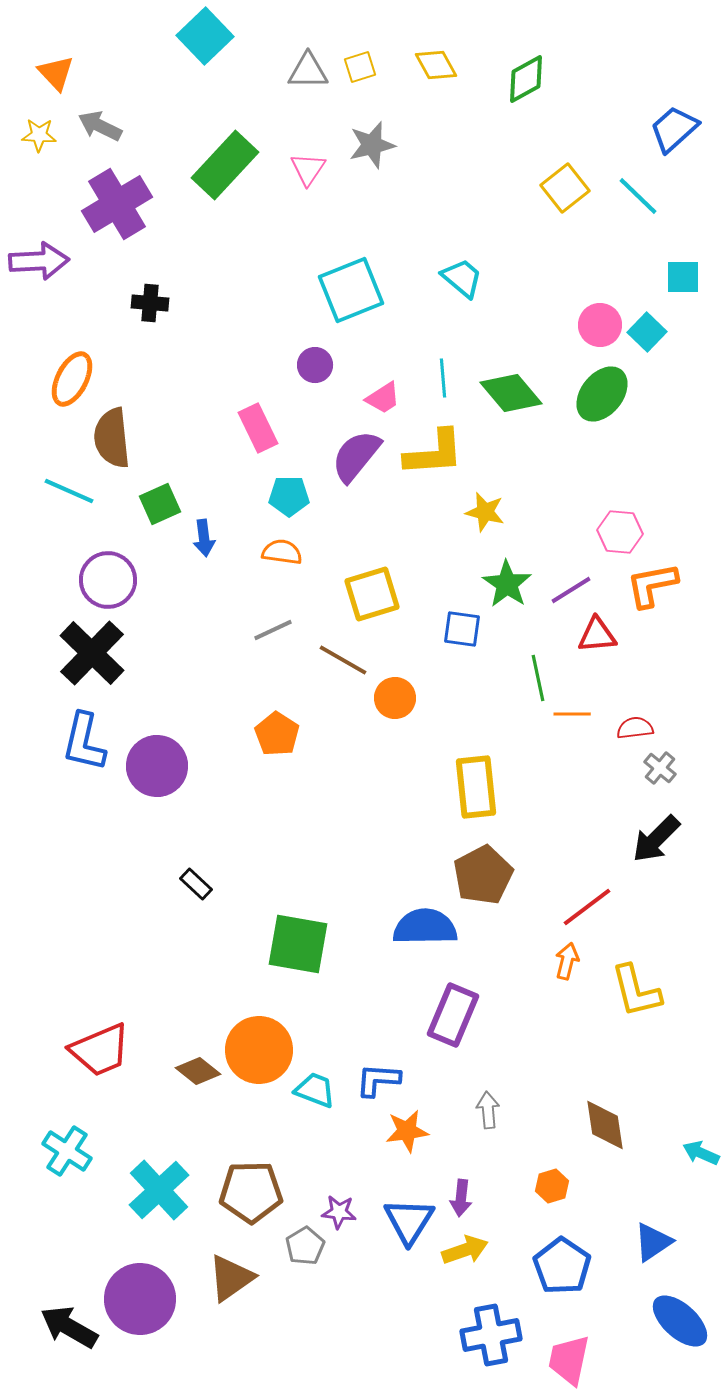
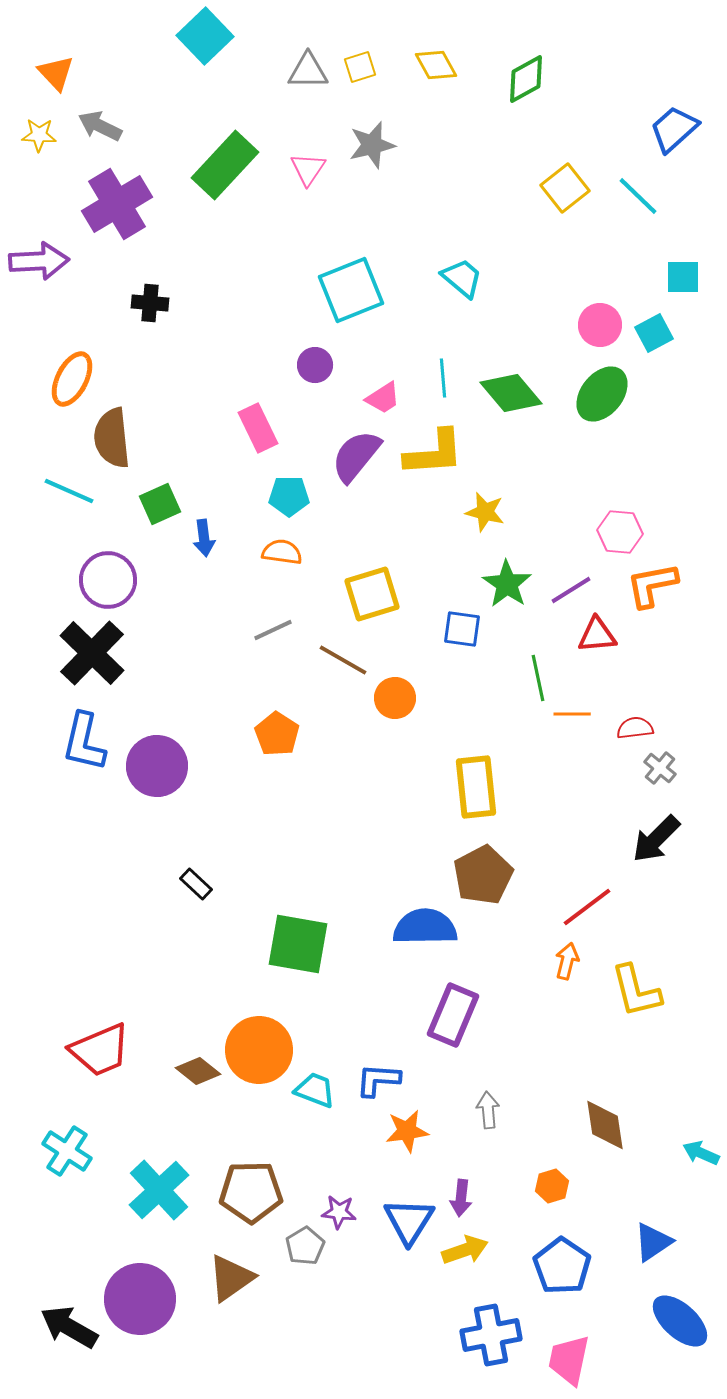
cyan square at (647, 332): moved 7 px right, 1 px down; rotated 18 degrees clockwise
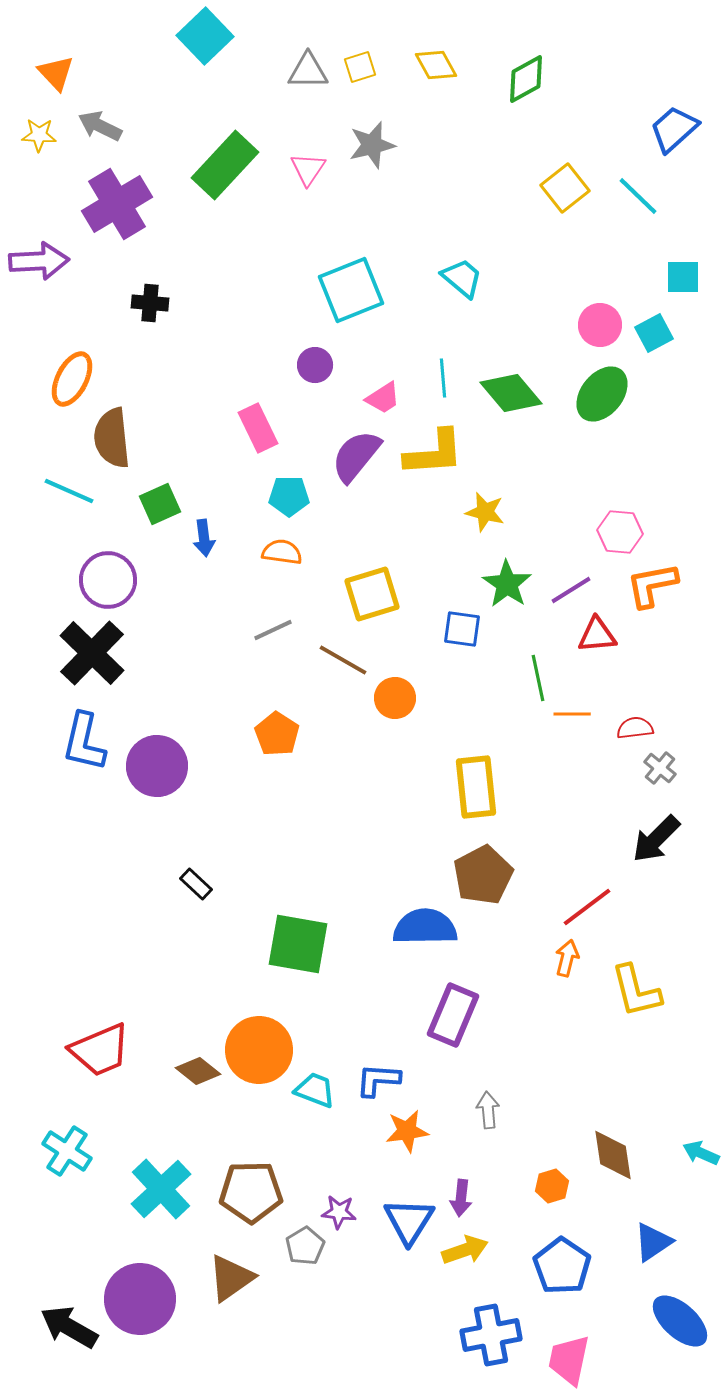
orange arrow at (567, 961): moved 3 px up
brown diamond at (605, 1125): moved 8 px right, 30 px down
cyan cross at (159, 1190): moved 2 px right, 1 px up
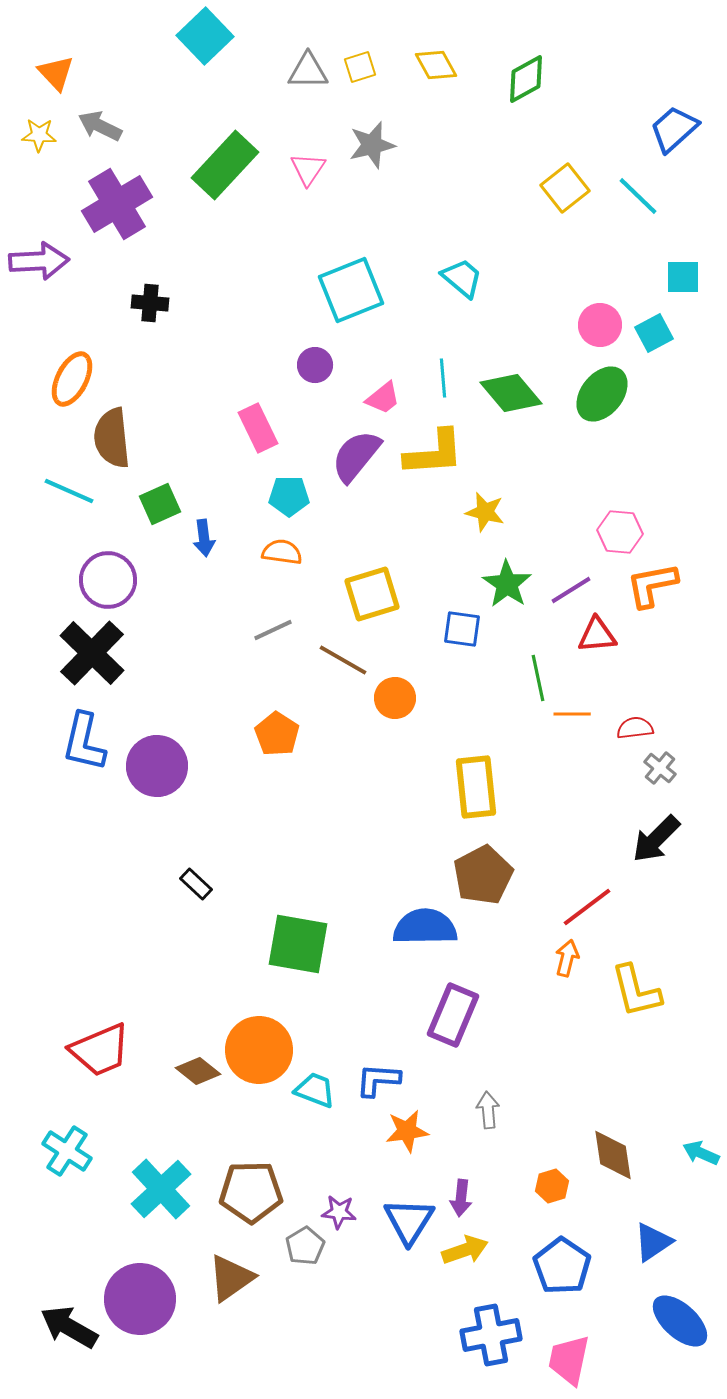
pink trapezoid at (383, 398): rotated 6 degrees counterclockwise
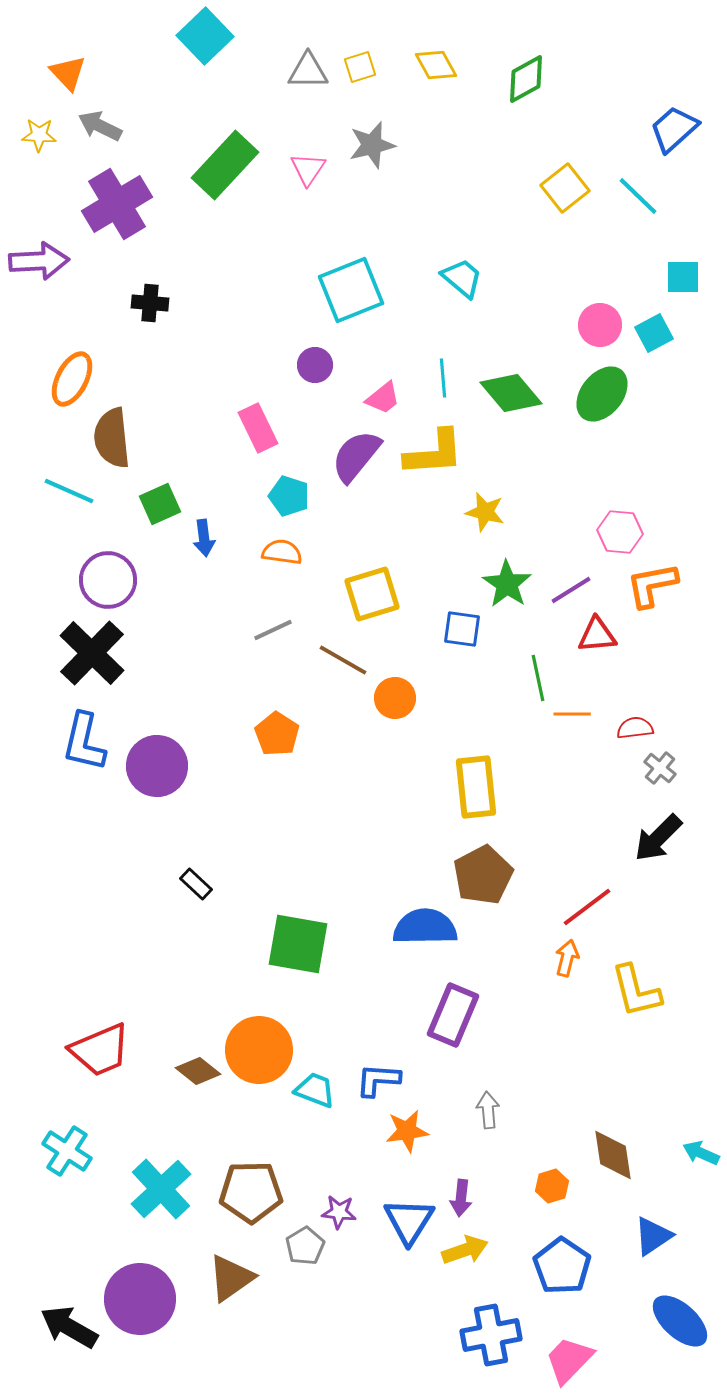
orange triangle at (56, 73): moved 12 px right
cyan pentagon at (289, 496): rotated 18 degrees clockwise
black arrow at (656, 839): moved 2 px right, 1 px up
blue triangle at (653, 1242): moved 6 px up
pink trapezoid at (569, 1360): rotated 32 degrees clockwise
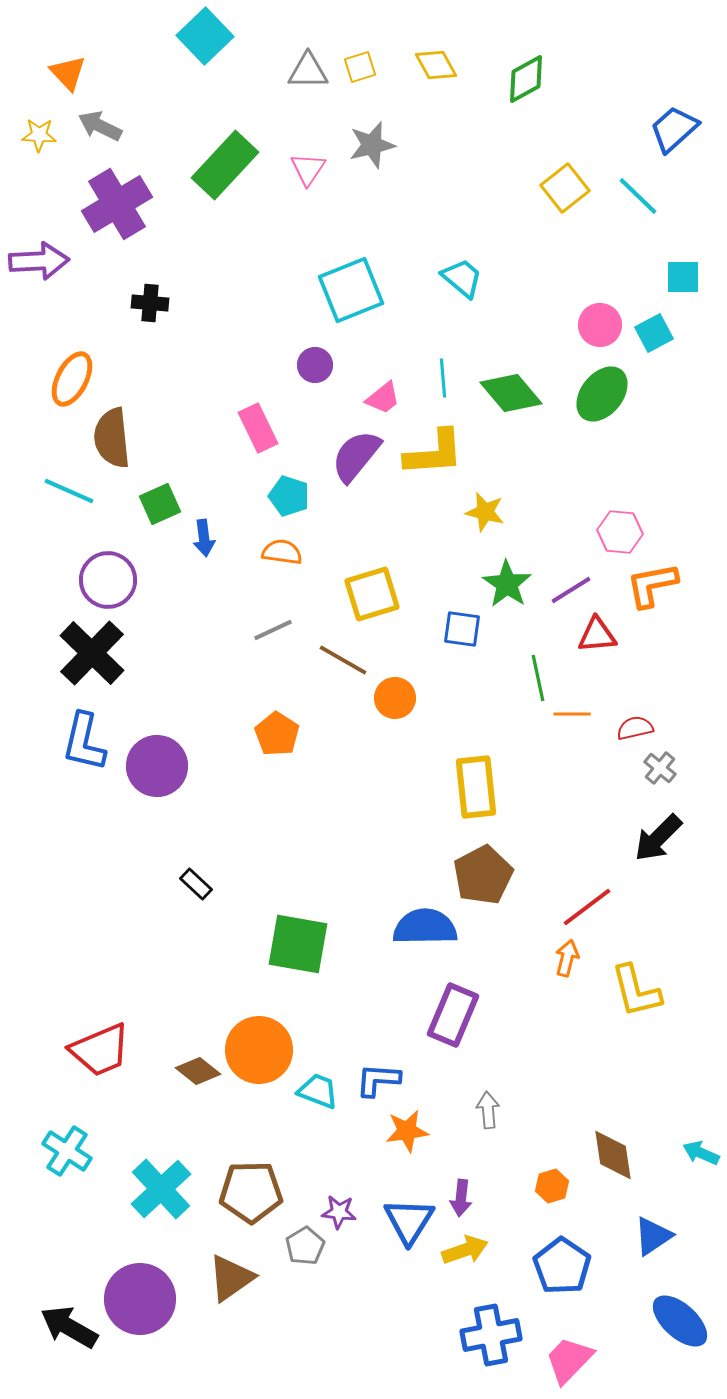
red semicircle at (635, 728): rotated 6 degrees counterclockwise
cyan trapezoid at (315, 1090): moved 3 px right, 1 px down
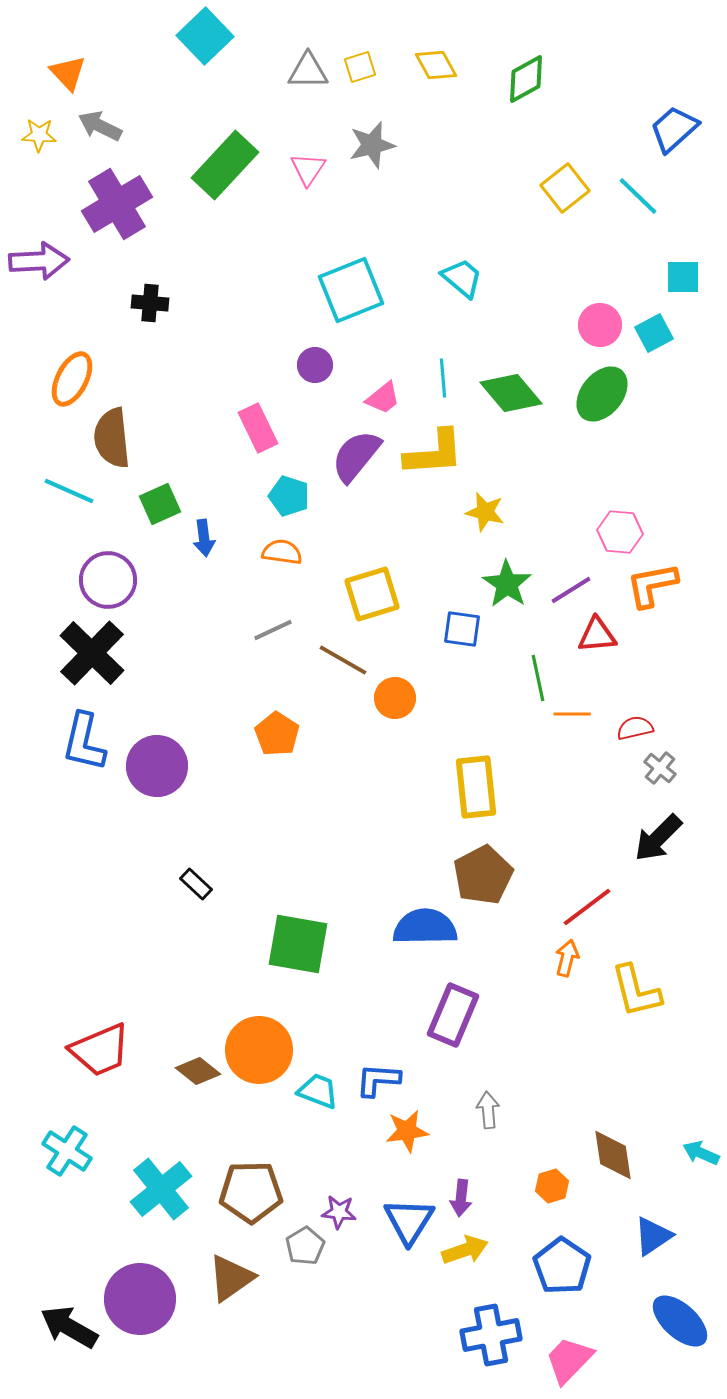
cyan cross at (161, 1189): rotated 4 degrees clockwise
